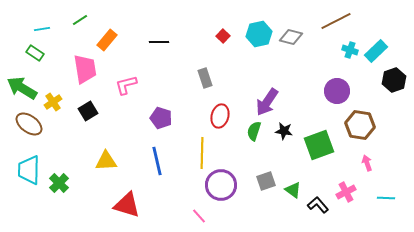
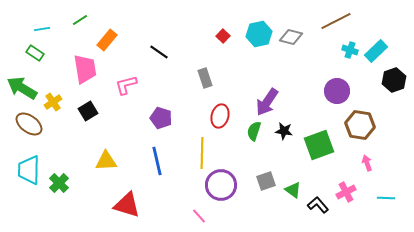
black line at (159, 42): moved 10 px down; rotated 36 degrees clockwise
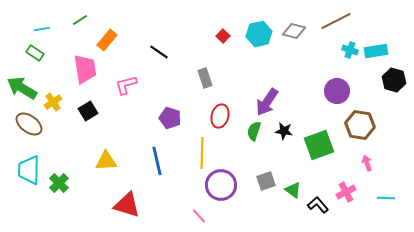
gray diamond at (291, 37): moved 3 px right, 6 px up
cyan rectangle at (376, 51): rotated 35 degrees clockwise
black hexagon at (394, 80): rotated 25 degrees counterclockwise
purple pentagon at (161, 118): moved 9 px right
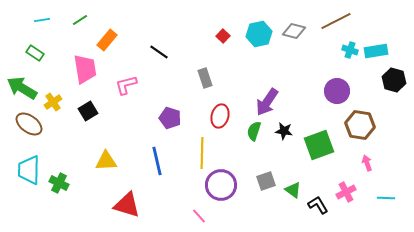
cyan line at (42, 29): moved 9 px up
green cross at (59, 183): rotated 18 degrees counterclockwise
black L-shape at (318, 205): rotated 10 degrees clockwise
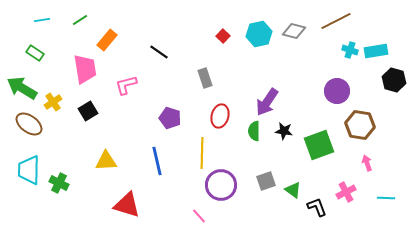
green semicircle at (254, 131): rotated 18 degrees counterclockwise
black L-shape at (318, 205): moved 1 px left, 2 px down; rotated 10 degrees clockwise
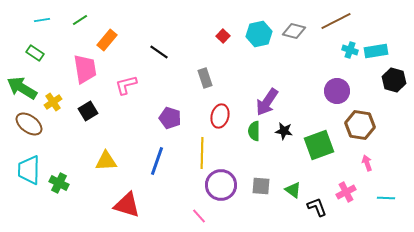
blue line at (157, 161): rotated 32 degrees clockwise
gray square at (266, 181): moved 5 px left, 5 px down; rotated 24 degrees clockwise
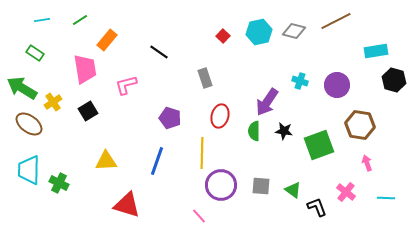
cyan hexagon at (259, 34): moved 2 px up
cyan cross at (350, 50): moved 50 px left, 31 px down
purple circle at (337, 91): moved 6 px up
pink cross at (346, 192): rotated 24 degrees counterclockwise
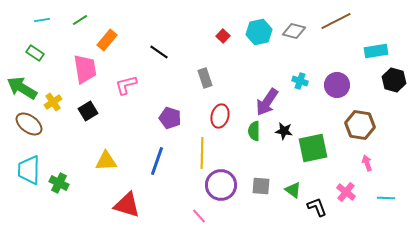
green square at (319, 145): moved 6 px left, 3 px down; rotated 8 degrees clockwise
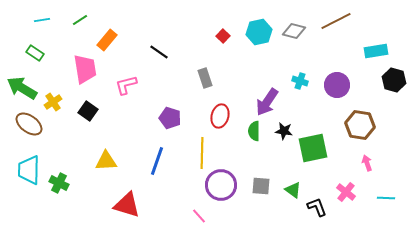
black square at (88, 111): rotated 24 degrees counterclockwise
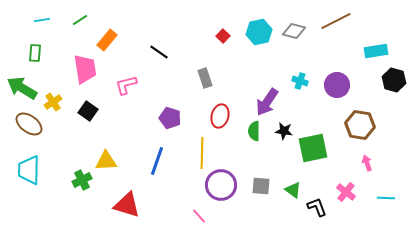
green rectangle at (35, 53): rotated 60 degrees clockwise
green cross at (59, 183): moved 23 px right, 3 px up; rotated 36 degrees clockwise
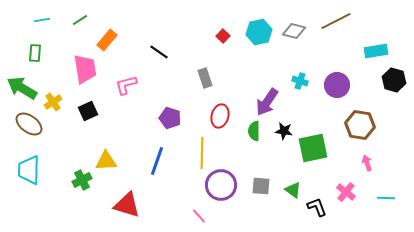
black square at (88, 111): rotated 30 degrees clockwise
